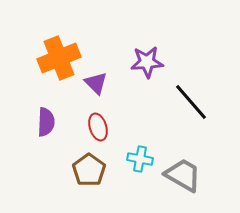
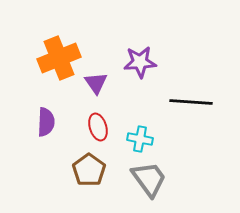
purple star: moved 7 px left
purple triangle: rotated 10 degrees clockwise
black line: rotated 45 degrees counterclockwise
cyan cross: moved 20 px up
gray trapezoid: moved 34 px left, 4 px down; rotated 24 degrees clockwise
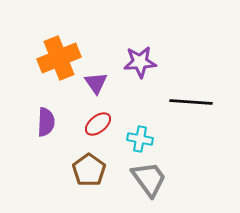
red ellipse: moved 3 px up; rotated 68 degrees clockwise
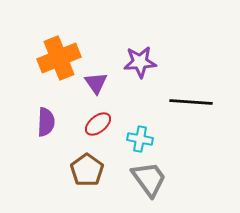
brown pentagon: moved 2 px left
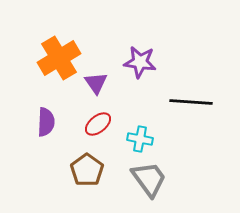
orange cross: rotated 9 degrees counterclockwise
purple star: rotated 12 degrees clockwise
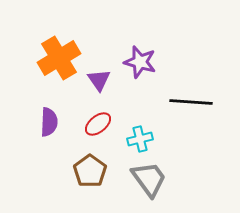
purple star: rotated 8 degrees clockwise
purple triangle: moved 3 px right, 3 px up
purple semicircle: moved 3 px right
cyan cross: rotated 25 degrees counterclockwise
brown pentagon: moved 3 px right, 1 px down
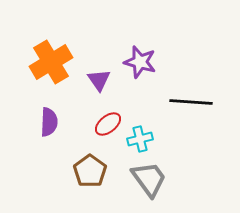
orange cross: moved 8 px left, 4 px down
red ellipse: moved 10 px right
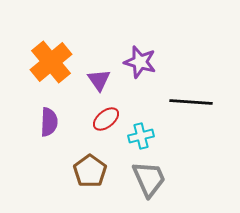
orange cross: rotated 9 degrees counterclockwise
red ellipse: moved 2 px left, 5 px up
cyan cross: moved 1 px right, 3 px up
gray trapezoid: rotated 12 degrees clockwise
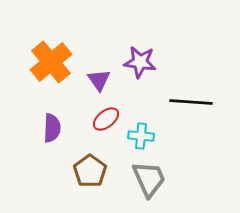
purple star: rotated 8 degrees counterclockwise
purple semicircle: moved 3 px right, 6 px down
cyan cross: rotated 20 degrees clockwise
